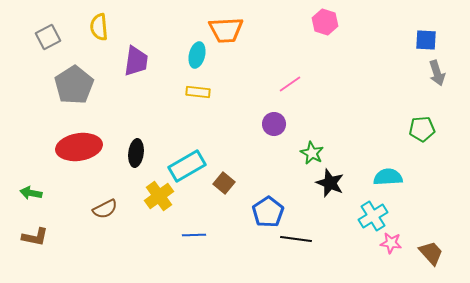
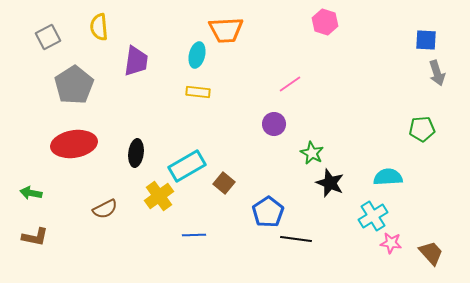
red ellipse: moved 5 px left, 3 px up
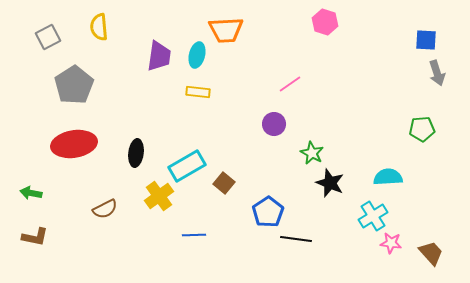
purple trapezoid: moved 23 px right, 5 px up
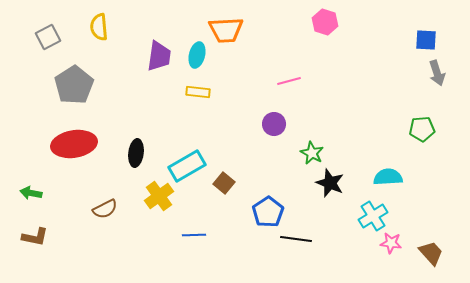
pink line: moved 1 px left, 3 px up; rotated 20 degrees clockwise
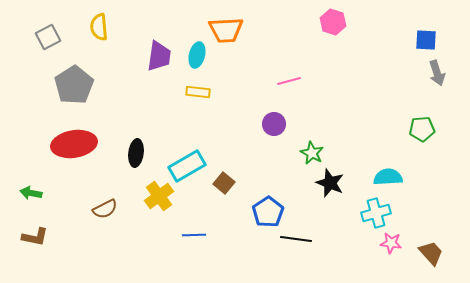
pink hexagon: moved 8 px right
cyan cross: moved 3 px right, 3 px up; rotated 16 degrees clockwise
